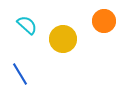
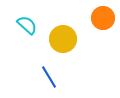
orange circle: moved 1 px left, 3 px up
blue line: moved 29 px right, 3 px down
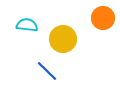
cyan semicircle: rotated 35 degrees counterclockwise
blue line: moved 2 px left, 6 px up; rotated 15 degrees counterclockwise
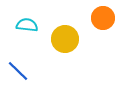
yellow circle: moved 2 px right
blue line: moved 29 px left
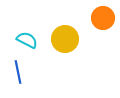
cyan semicircle: moved 15 px down; rotated 20 degrees clockwise
blue line: moved 1 px down; rotated 35 degrees clockwise
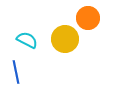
orange circle: moved 15 px left
blue line: moved 2 px left
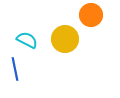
orange circle: moved 3 px right, 3 px up
blue line: moved 1 px left, 3 px up
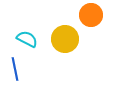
cyan semicircle: moved 1 px up
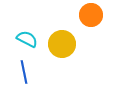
yellow circle: moved 3 px left, 5 px down
blue line: moved 9 px right, 3 px down
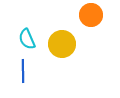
cyan semicircle: rotated 140 degrees counterclockwise
blue line: moved 1 px left, 1 px up; rotated 10 degrees clockwise
